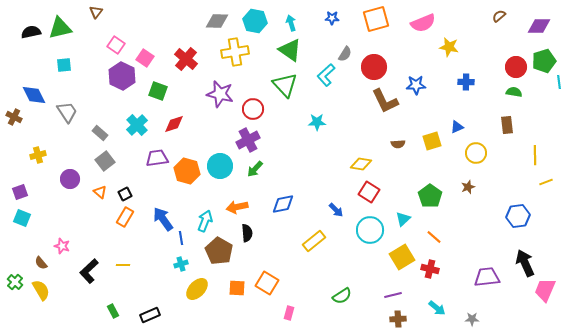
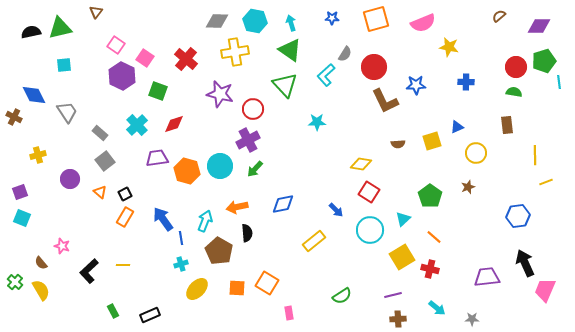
pink rectangle at (289, 313): rotated 24 degrees counterclockwise
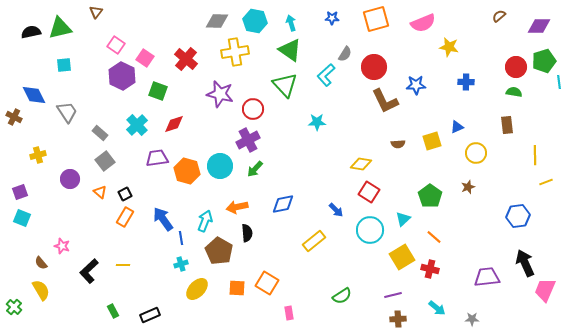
green cross at (15, 282): moved 1 px left, 25 px down
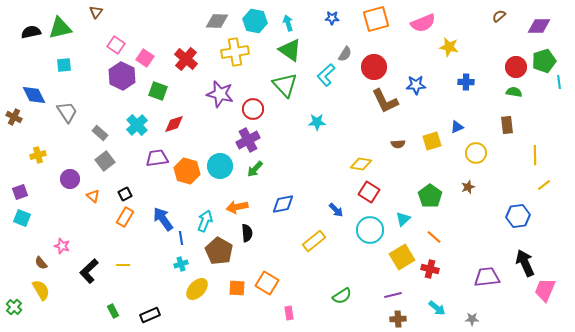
cyan arrow at (291, 23): moved 3 px left
yellow line at (546, 182): moved 2 px left, 3 px down; rotated 16 degrees counterclockwise
orange triangle at (100, 192): moved 7 px left, 4 px down
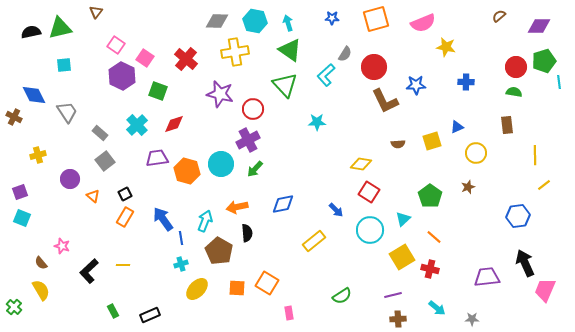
yellow star at (449, 47): moved 3 px left
cyan circle at (220, 166): moved 1 px right, 2 px up
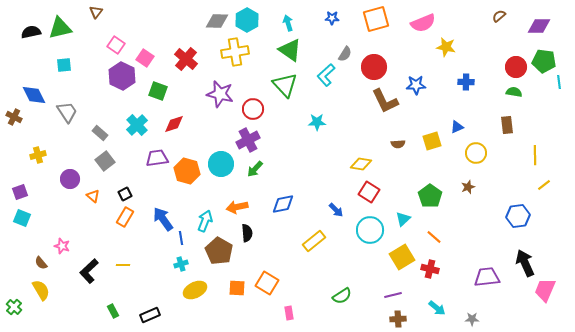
cyan hexagon at (255, 21): moved 8 px left, 1 px up; rotated 20 degrees clockwise
green pentagon at (544, 61): rotated 25 degrees clockwise
yellow ellipse at (197, 289): moved 2 px left, 1 px down; rotated 20 degrees clockwise
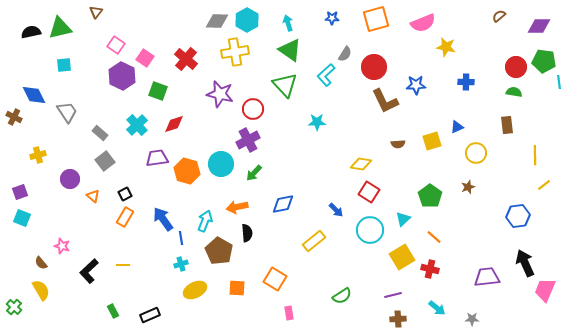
green arrow at (255, 169): moved 1 px left, 4 px down
orange square at (267, 283): moved 8 px right, 4 px up
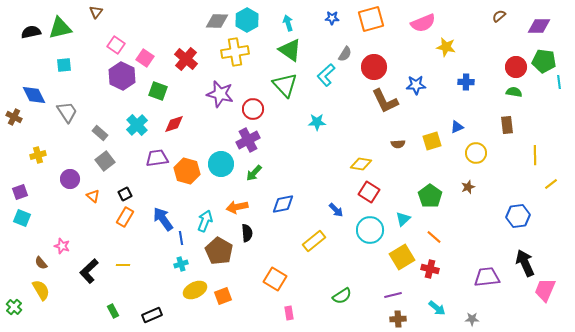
orange square at (376, 19): moved 5 px left
yellow line at (544, 185): moved 7 px right, 1 px up
orange square at (237, 288): moved 14 px left, 8 px down; rotated 24 degrees counterclockwise
black rectangle at (150, 315): moved 2 px right
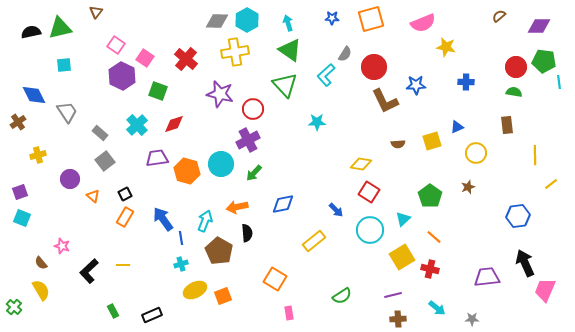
brown cross at (14, 117): moved 4 px right, 5 px down; rotated 28 degrees clockwise
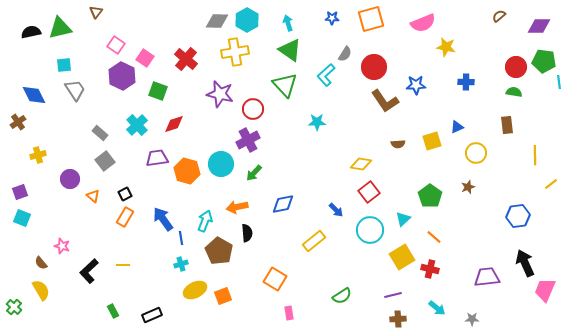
brown L-shape at (385, 101): rotated 8 degrees counterclockwise
gray trapezoid at (67, 112): moved 8 px right, 22 px up
red square at (369, 192): rotated 20 degrees clockwise
